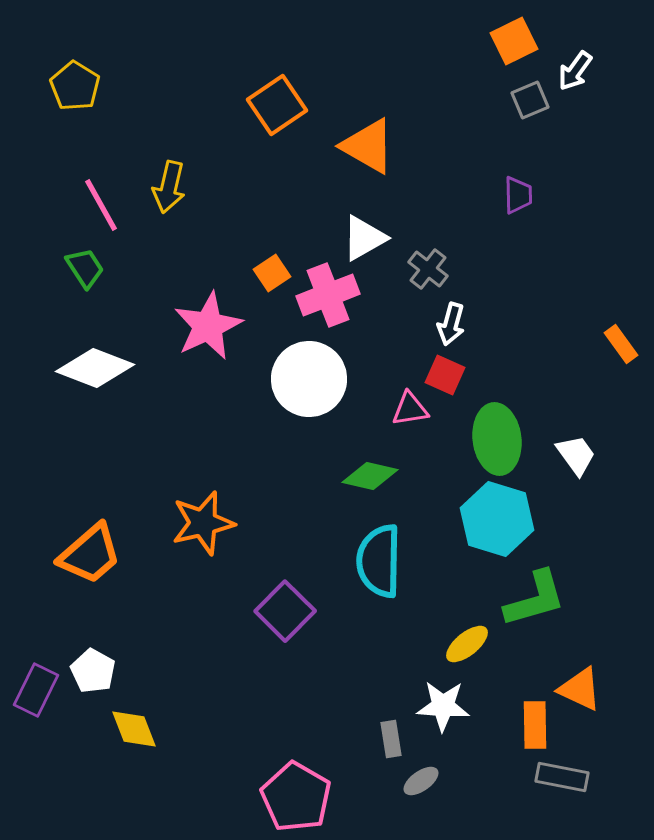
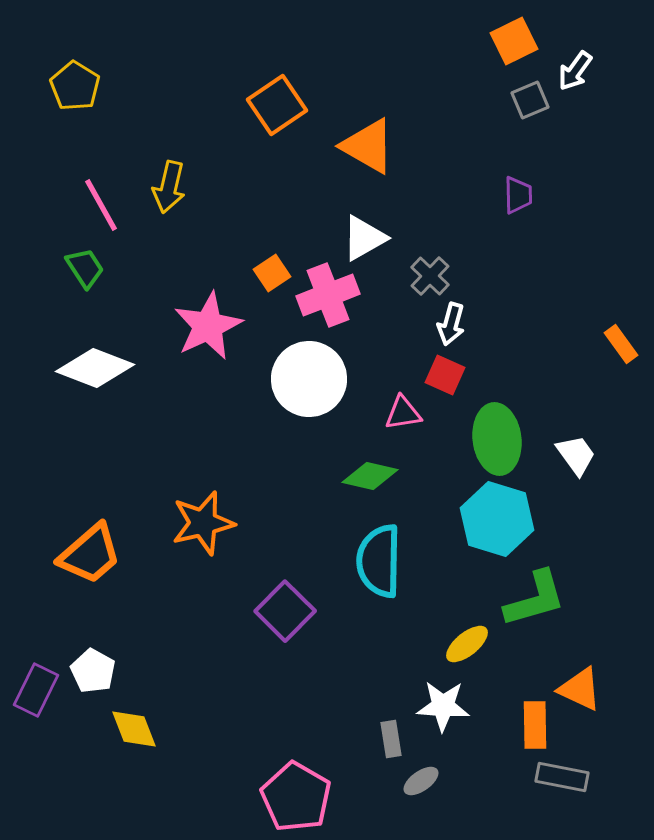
gray cross at (428, 269): moved 2 px right, 7 px down; rotated 6 degrees clockwise
pink triangle at (410, 409): moved 7 px left, 4 px down
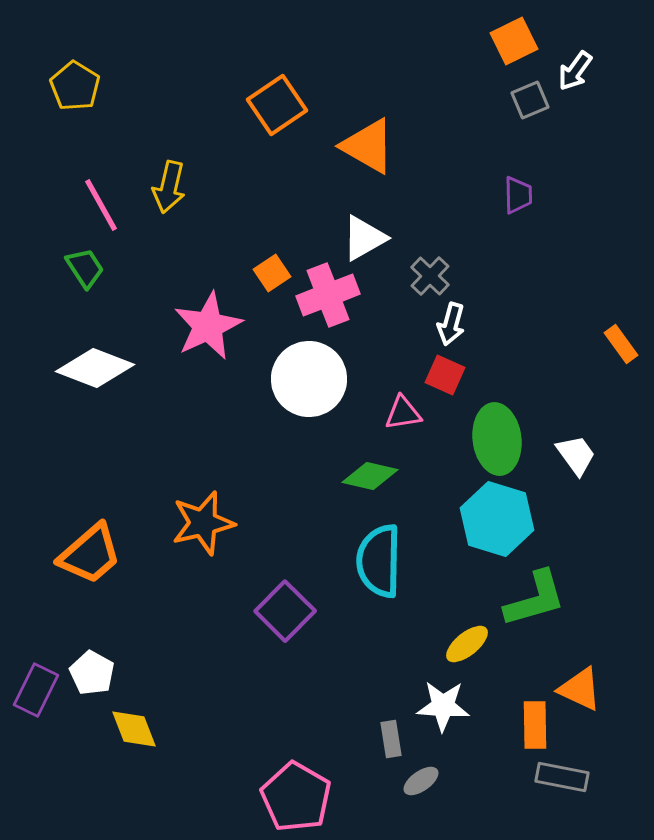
white pentagon at (93, 671): moved 1 px left, 2 px down
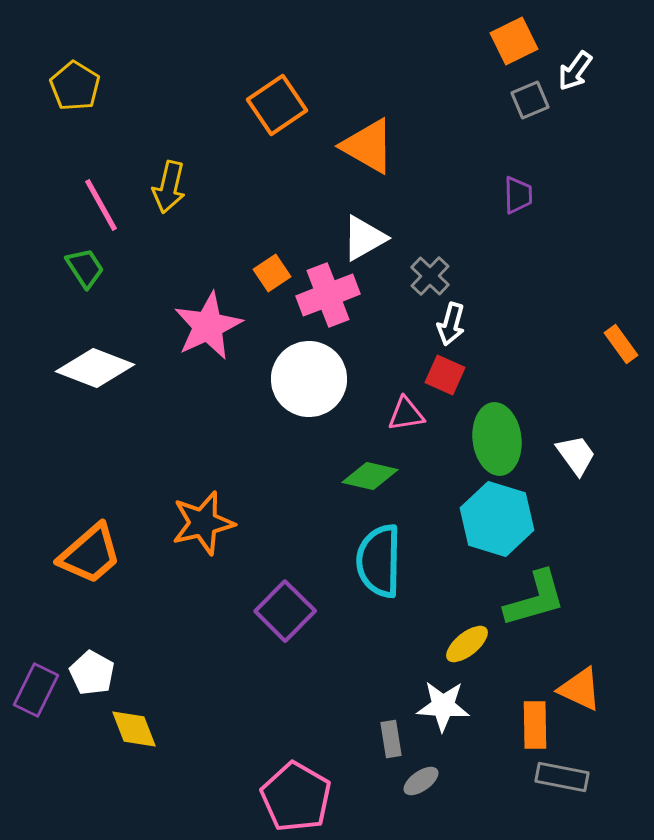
pink triangle at (403, 413): moved 3 px right, 1 px down
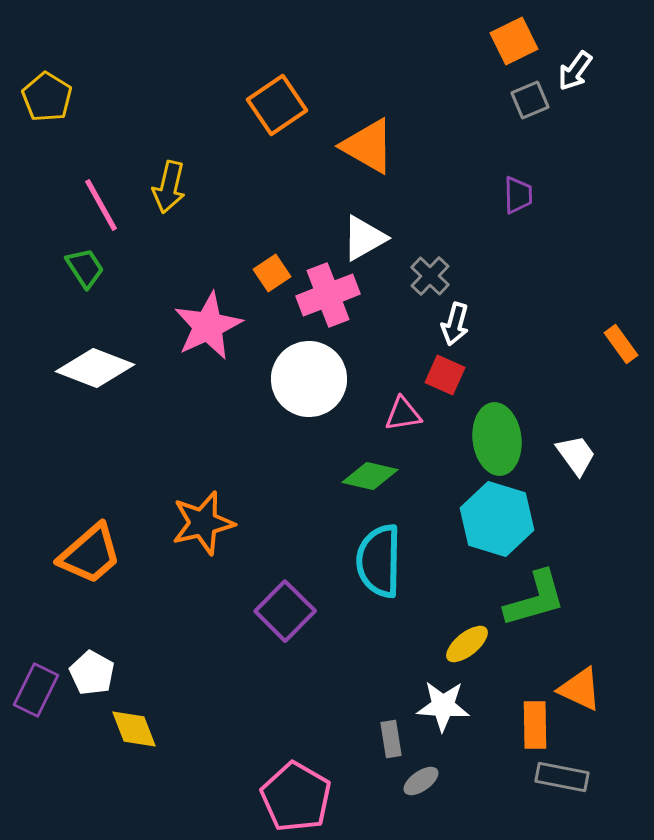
yellow pentagon at (75, 86): moved 28 px left, 11 px down
white arrow at (451, 324): moved 4 px right
pink triangle at (406, 414): moved 3 px left
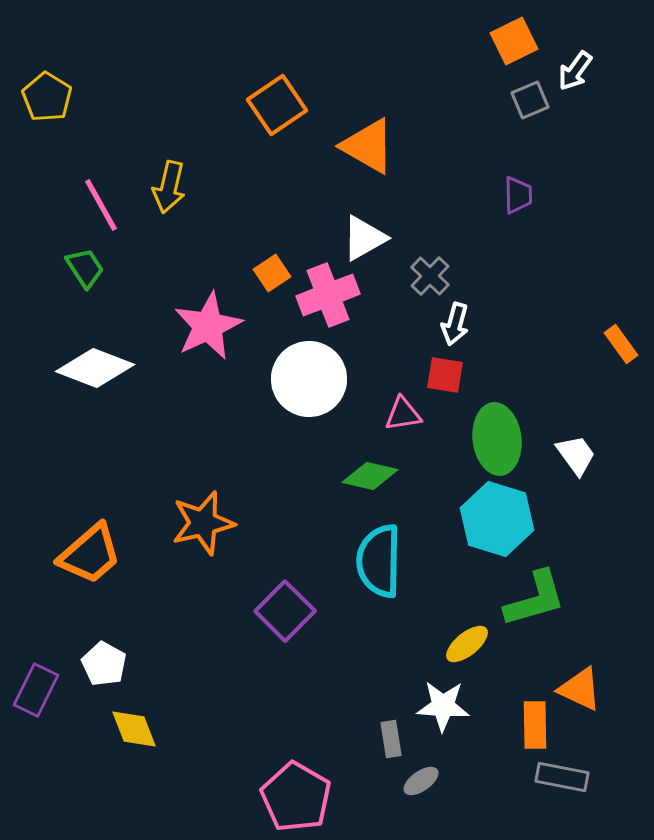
red square at (445, 375): rotated 15 degrees counterclockwise
white pentagon at (92, 673): moved 12 px right, 9 px up
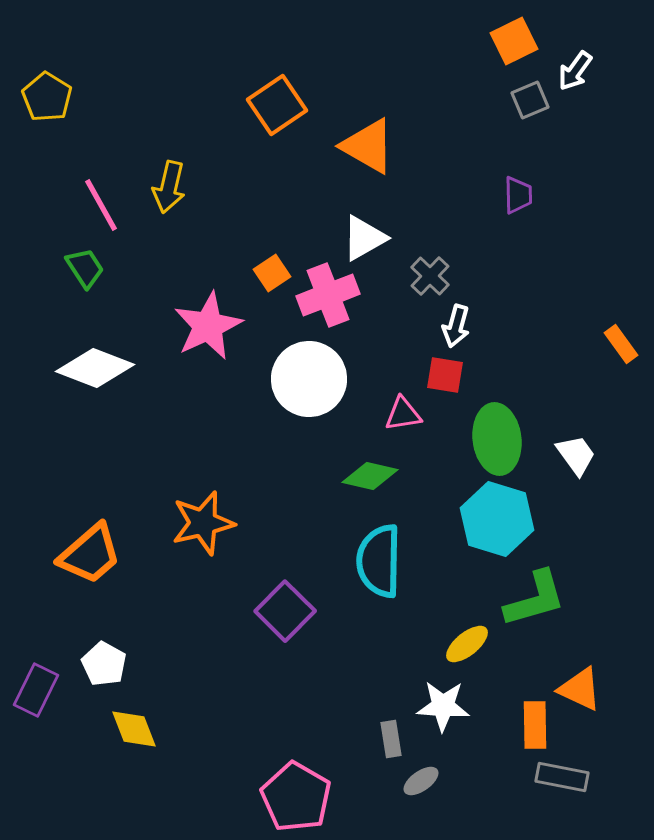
white arrow at (455, 324): moved 1 px right, 2 px down
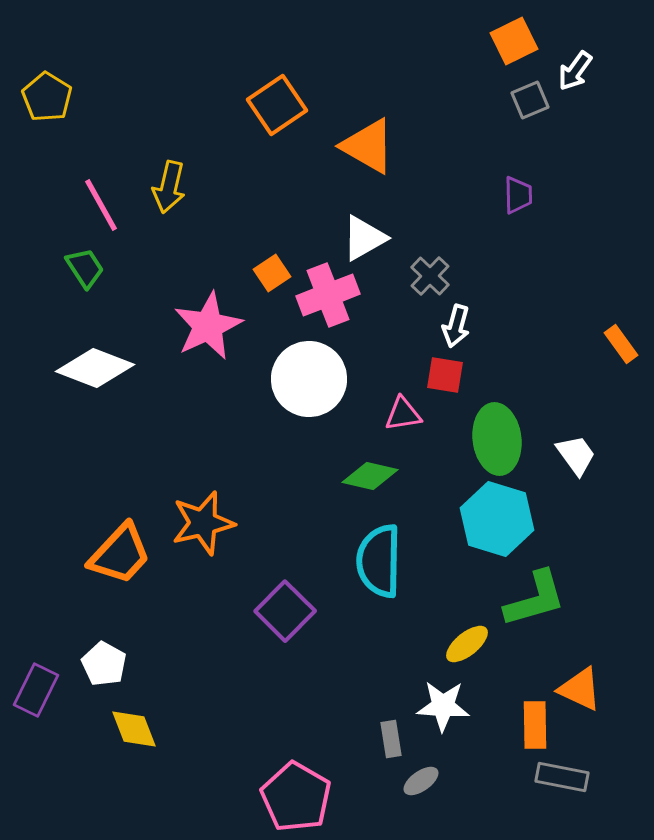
orange trapezoid at (90, 554): moved 30 px right; rotated 6 degrees counterclockwise
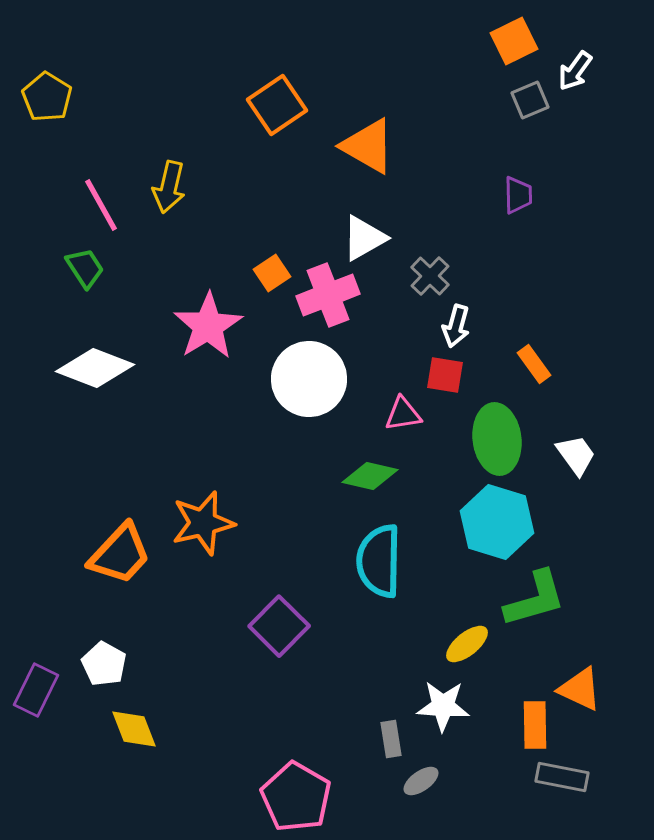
pink star at (208, 326): rotated 6 degrees counterclockwise
orange rectangle at (621, 344): moved 87 px left, 20 px down
cyan hexagon at (497, 519): moved 3 px down
purple square at (285, 611): moved 6 px left, 15 px down
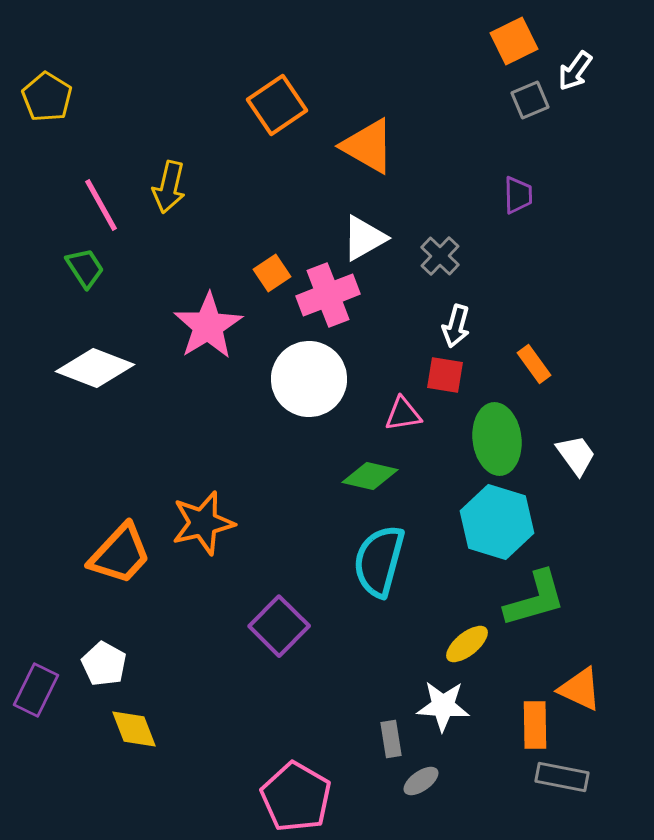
gray cross at (430, 276): moved 10 px right, 20 px up
cyan semicircle at (379, 561): rotated 14 degrees clockwise
